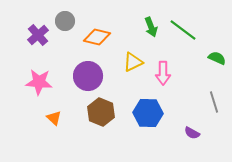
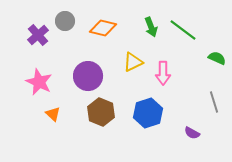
orange diamond: moved 6 px right, 9 px up
pink star: rotated 20 degrees clockwise
blue hexagon: rotated 20 degrees counterclockwise
orange triangle: moved 1 px left, 4 px up
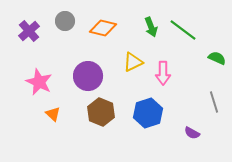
purple cross: moved 9 px left, 4 px up
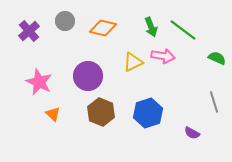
pink arrow: moved 17 px up; rotated 80 degrees counterclockwise
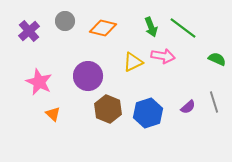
green line: moved 2 px up
green semicircle: moved 1 px down
brown hexagon: moved 7 px right, 3 px up
purple semicircle: moved 4 px left, 26 px up; rotated 70 degrees counterclockwise
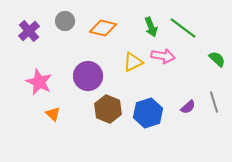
green semicircle: rotated 18 degrees clockwise
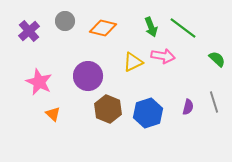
purple semicircle: rotated 35 degrees counterclockwise
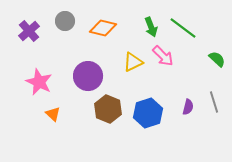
pink arrow: rotated 35 degrees clockwise
